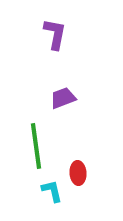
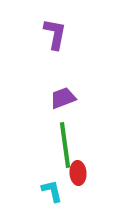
green line: moved 29 px right, 1 px up
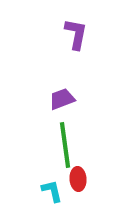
purple L-shape: moved 21 px right
purple trapezoid: moved 1 px left, 1 px down
red ellipse: moved 6 px down
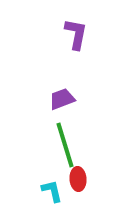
green line: rotated 9 degrees counterclockwise
